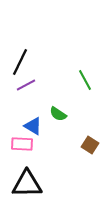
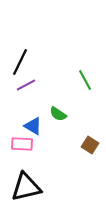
black triangle: moved 1 px left, 3 px down; rotated 12 degrees counterclockwise
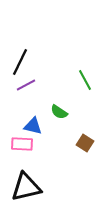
green semicircle: moved 1 px right, 2 px up
blue triangle: rotated 18 degrees counterclockwise
brown square: moved 5 px left, 2 px up
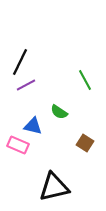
pink rectangle: moved 4 px left, 1 px down; rotated 20 degrees clockwise
black triangle: moved 28 px right
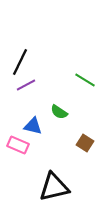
green line: rotated 30 degrees counterclockwise
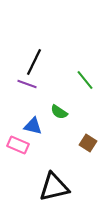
black line: moved 14 px right
green line: rotated 20 degrees clockwise
purple line: moved 1 px right, 1 px up; rotated 48 degrees clockwise
brown square: moved 3 px right
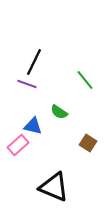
pink rectangle: rotated 65 degrees counterclockwise
black triangle: rotated 36 degrees clockwise
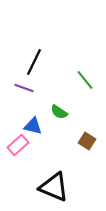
purple line: moved 3 px left, 4 px down
brown square: moved 1 px left, 2 px up
